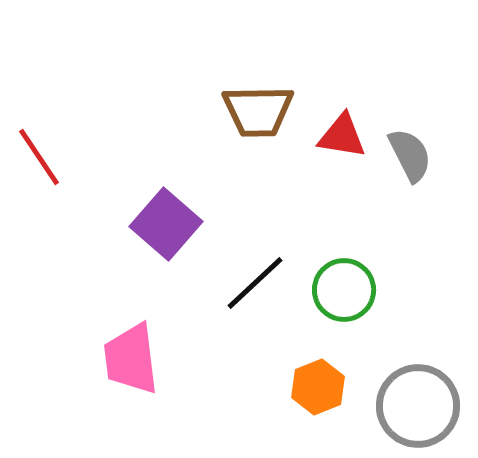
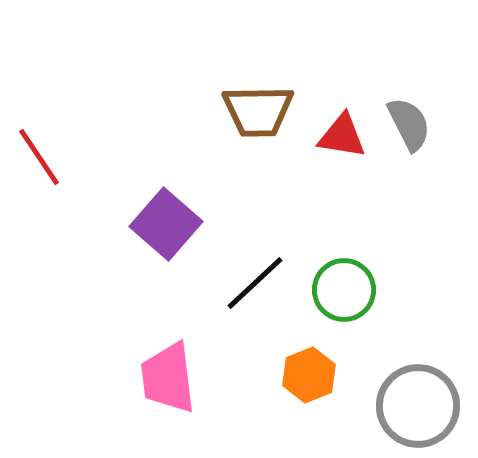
gray semicircle: moved 1 px left, 31 px up
pink trapezoid: moved 37 px right, 19 px down
orange hexagon: moved 9 px left, 12 px up
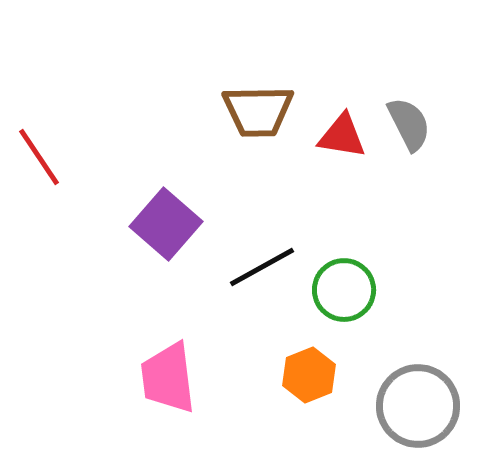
black line: moved 7 px right, 16 px up; rotated 14 degrees clockwise
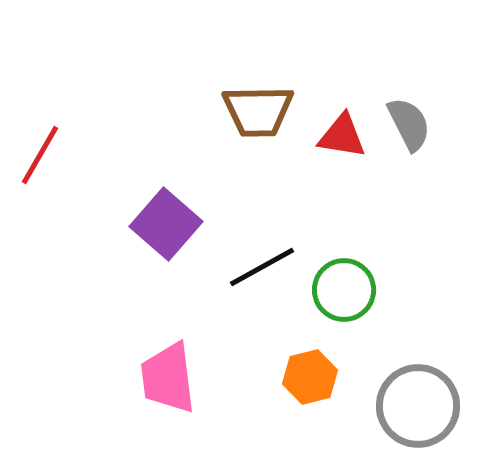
red line: moved 1 px right, 2 px up; rotated 64 degrees clockwise
orange hexagon: moved 1 px right, 2 px down; rotated 8 degrees clockwise
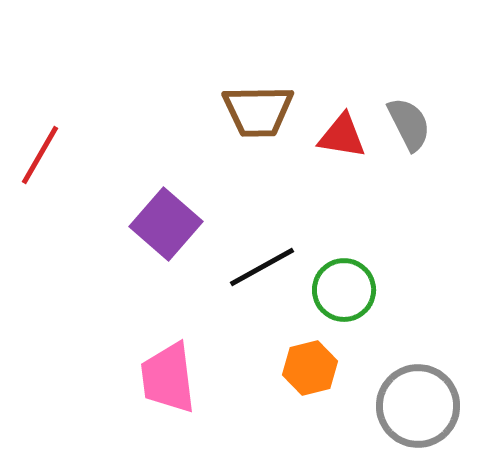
orange hexagon: moved 9 px up
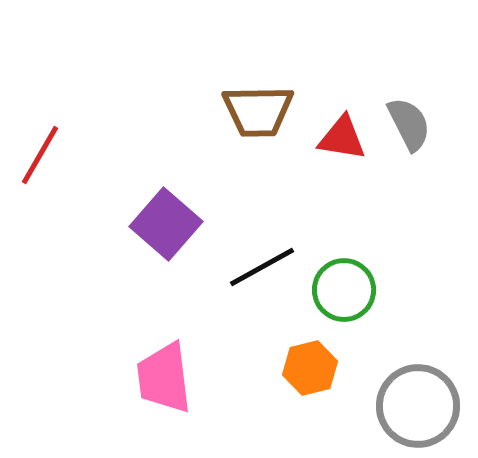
red triangle: moved 2 px down
pink trapezoid: moved 4 px left
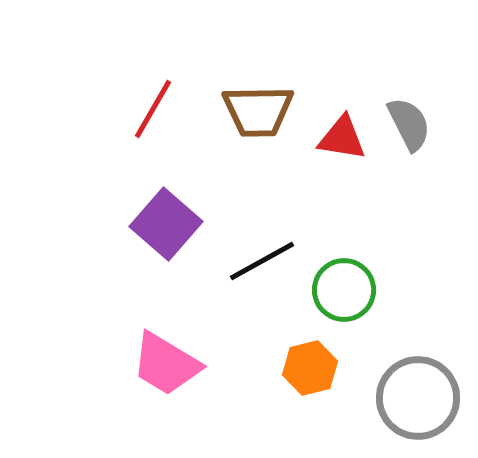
red line: moved 113 px right, 46 px up
black line: moved 6 px up
pink trapezoid: moved 2 px right, 14 px up; rotated 52 degrees counterclockwise
gray circle: moved 8 px up
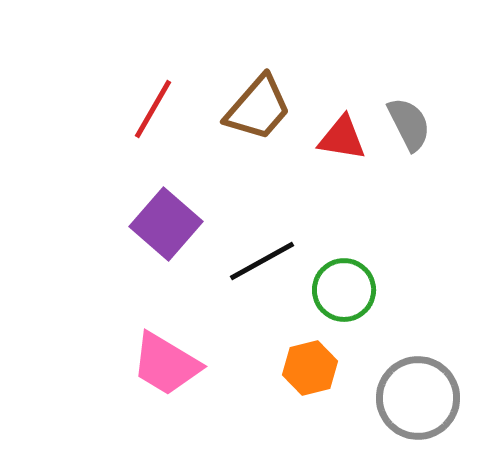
brown trapezoid: moved 3 px up; rotated 48 degrees counterclockwise
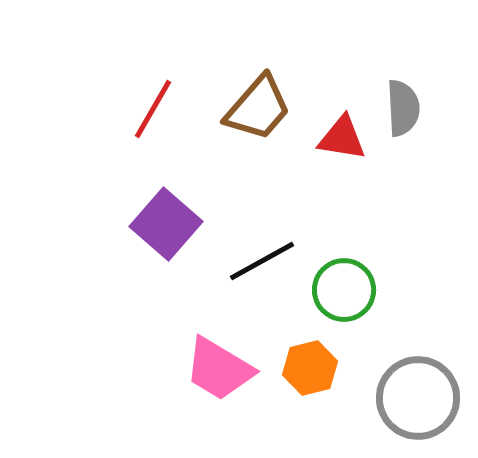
gray semicircle: moved 6 px left, 16 px up; rotated 24 degrees clockwise
pink trapezoid: moved 53 px right, 5 px down
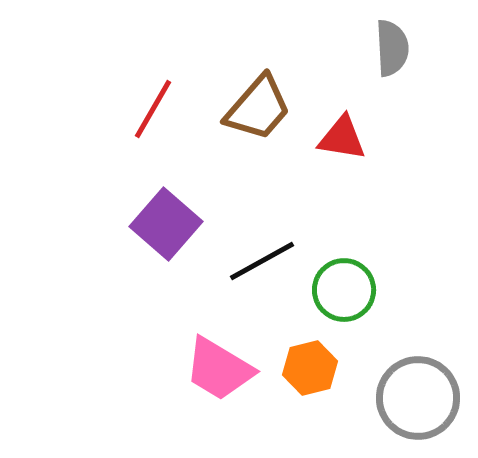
gray semicircle: moved 11 px left, 60 px up
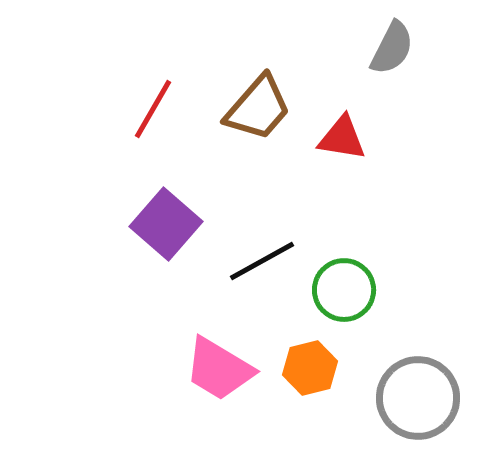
gray semicircle: rotated 30 degrees clockwise
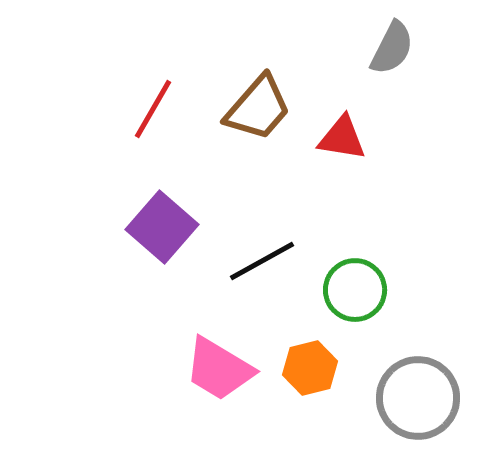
purple square: moved 4 px left, 3 px down
green circle: moved 11 px right
